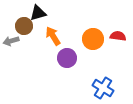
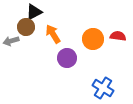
black triangle: moved 4 px left, 1 px up; rotated 12 degrees counterclockwise
brown circle: moved 2 px right, 1 px down
orange arrow: moved 2 px up
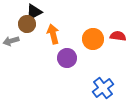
brown circle: moved 1 px right, 3 px up
orange arrow: rotated 18 degrees clockwise
blue cross: rotated 20 degrees clockwise
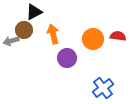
brown circle: moved 3 px left, 6 px down
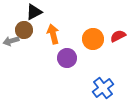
red semicircle: rotated 35 degrees counterclockwise
